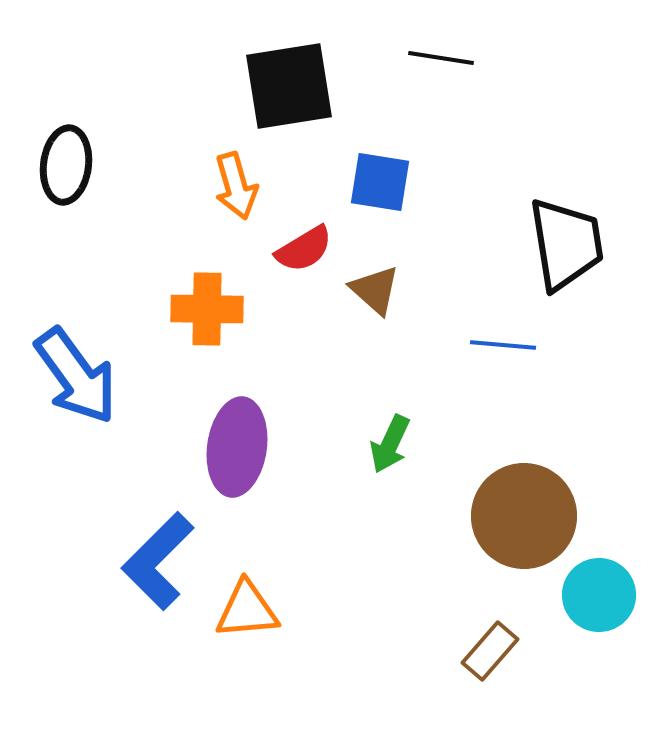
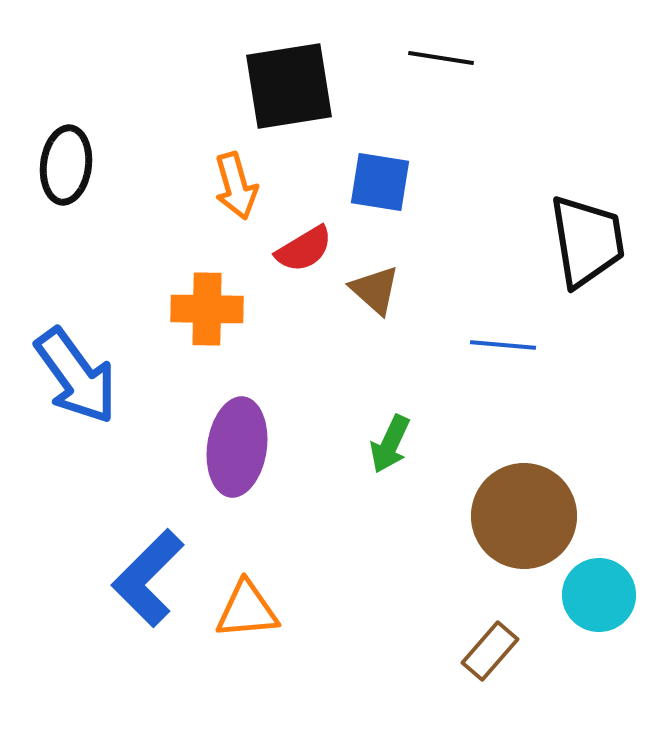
black trapezoid: moved 21 px right, 3 px up
blue L-shape: moved 10 px left, 17 px down
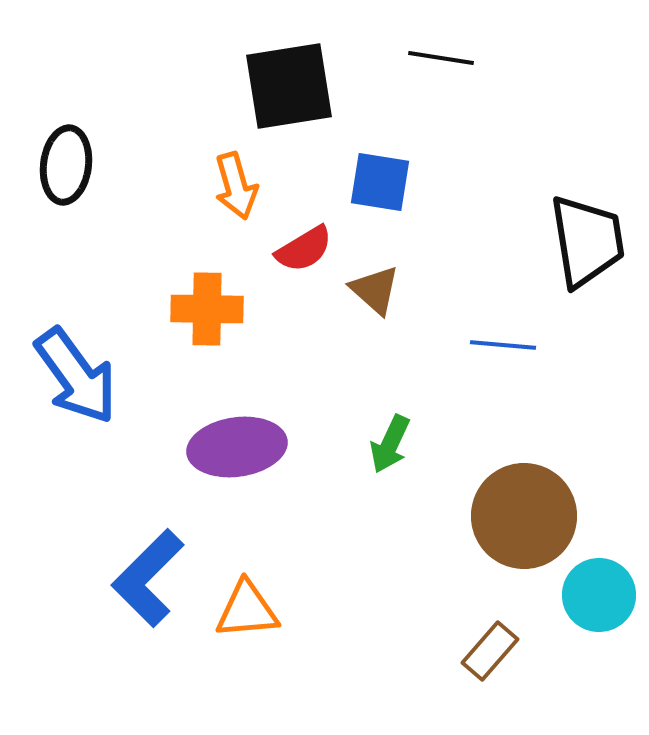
purple ellipse: rotated 74 degrees clockwise
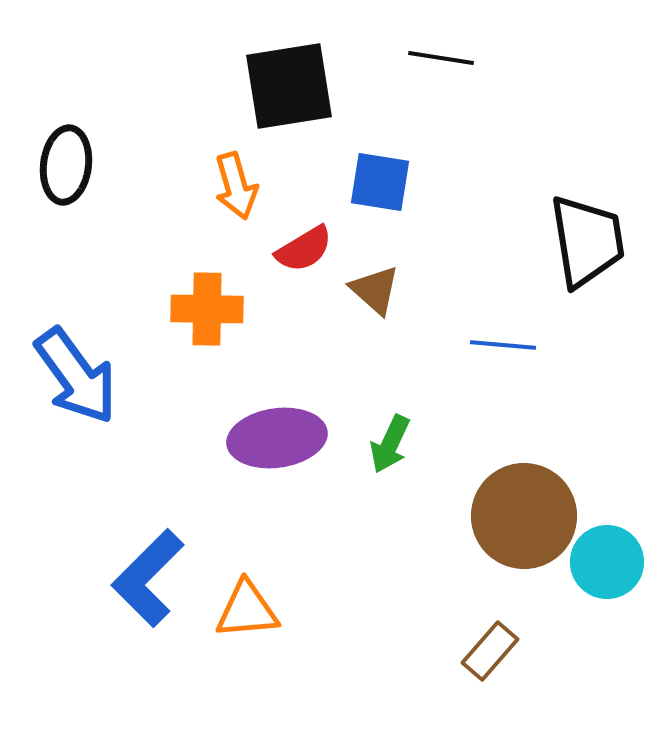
purple ellipse: moved 40 px right, 9 px up
cyan circle: moved 8 px right, 33 px up
